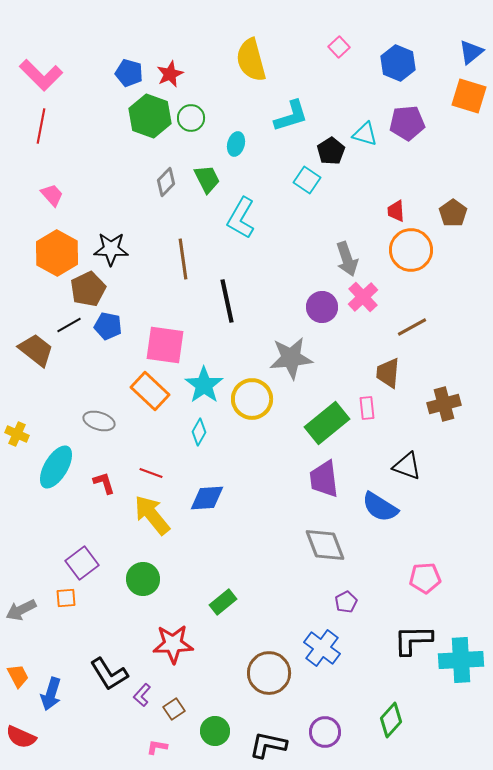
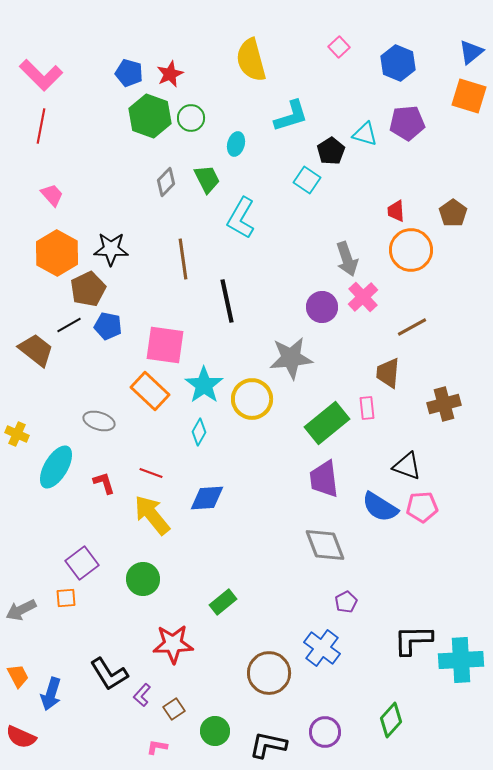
pink pentagon at (425, 578): moved 3 px left, 71 px up
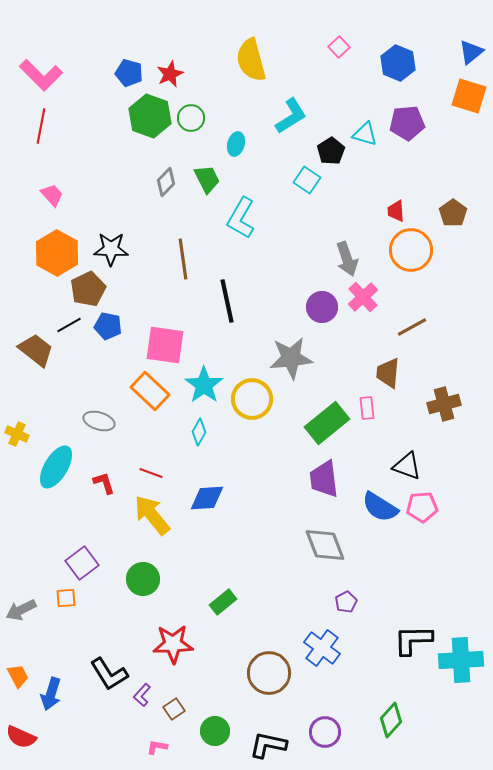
cyan L-shape at (291, 116): rotated 15 degrees counterclockwise
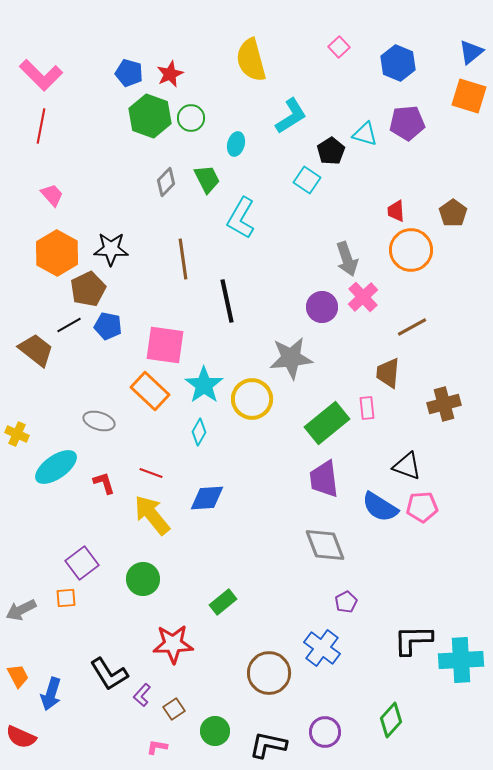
cyan ellipse at (56, 467): rotated 24 degrees clockwise
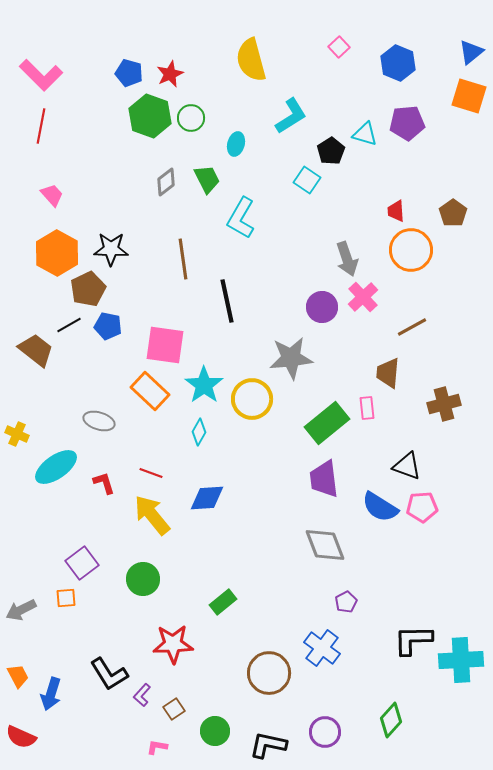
gray diamond at (166, 182): rotated 8 degrees clockwise
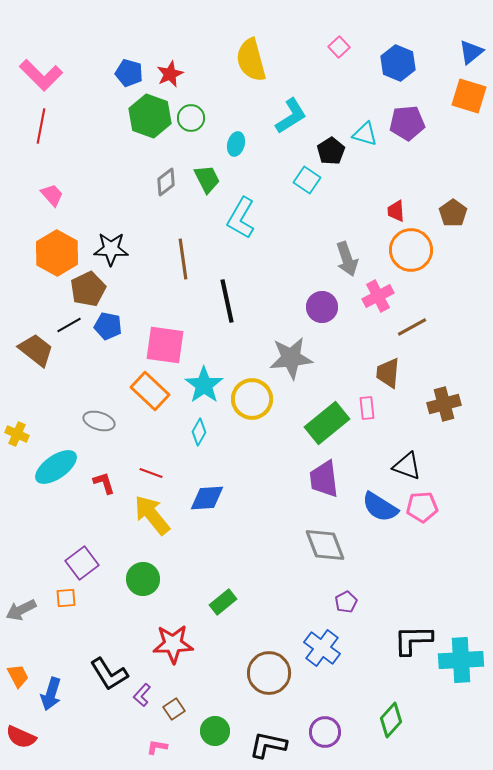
pink cross at (363, 297): moved 15 px right, 1 px up; rotated 16 degrees clockwise
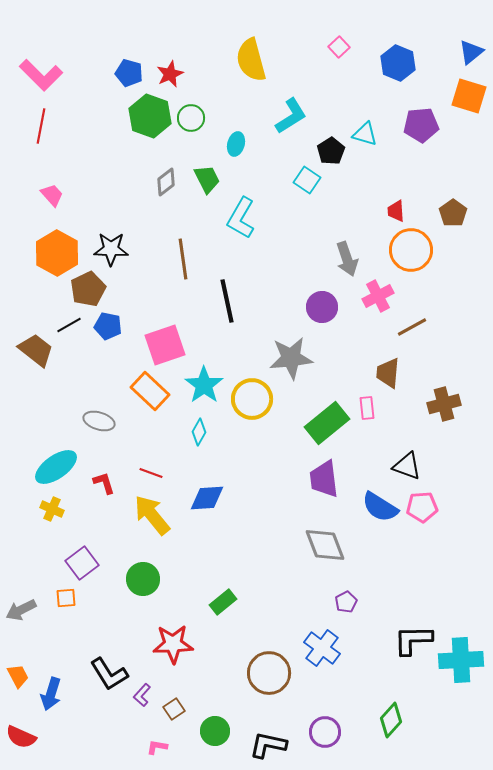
purple pentagon at (407, 123): moved 14 px right, 2 px down
pink square at (165, 345): rotated 27 degrees counterclockwise
yellow cross at (17, 434): moved 35 px right, 75 px down
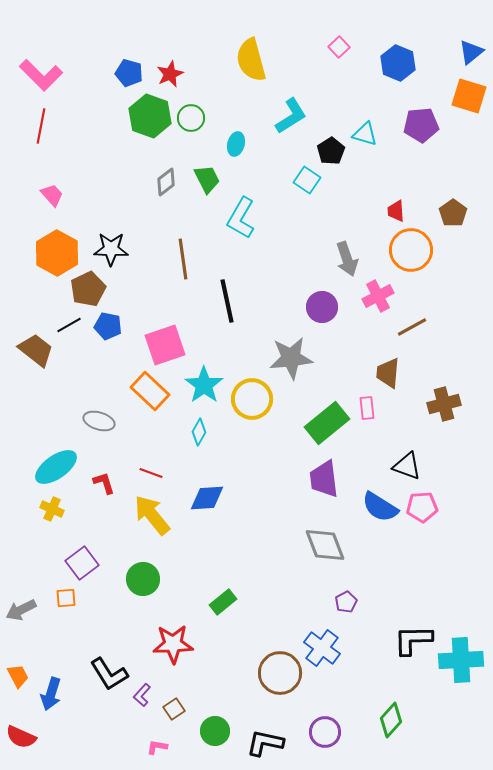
brown circle at (269, 673): moved 11 px right
black L-shape at (268, 745): moved 3 px left, 2 px up
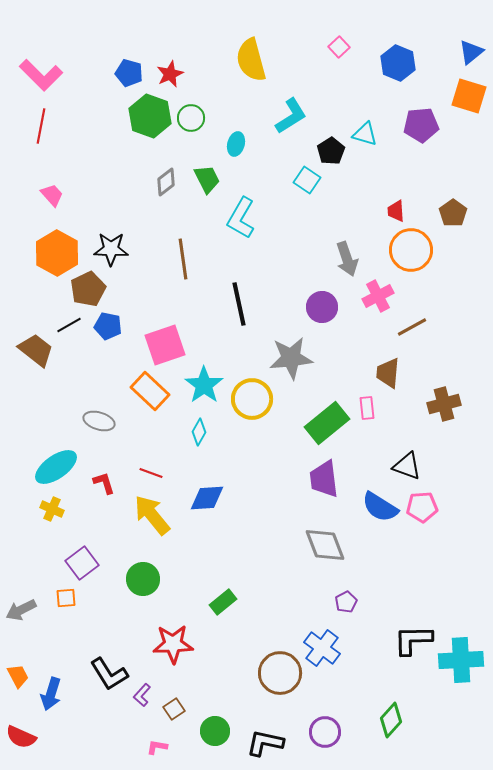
black line at (227, 301): moved 12 px right, 3 px down
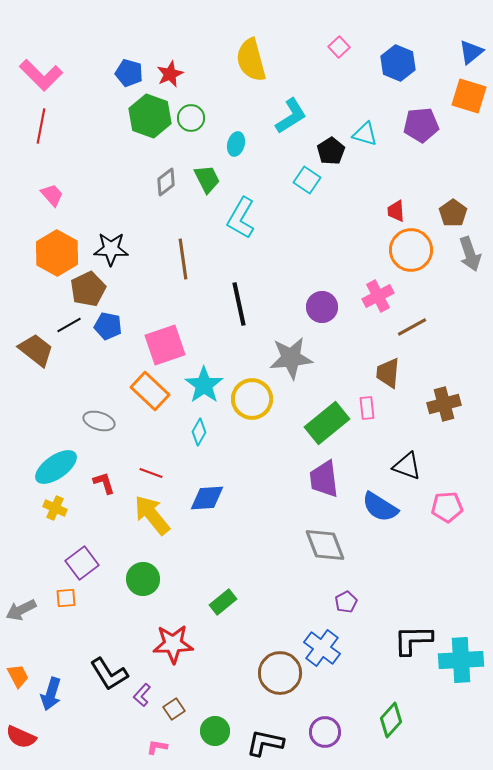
gray arrow at (347, 259): moved 123 px right, 5 px up
pink pentagon at (422, 507): moved 25 px right
yellow cross at (52, 509): moved 3 px right, 1 px up
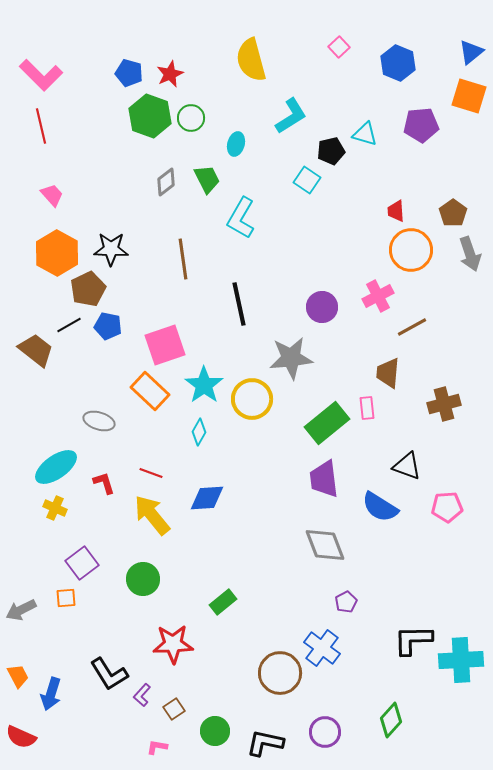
red line at (41, 126): rotated 24 degrees counterclockwise
black pentagon at (331, 151): rotated 20 degrees clockwise
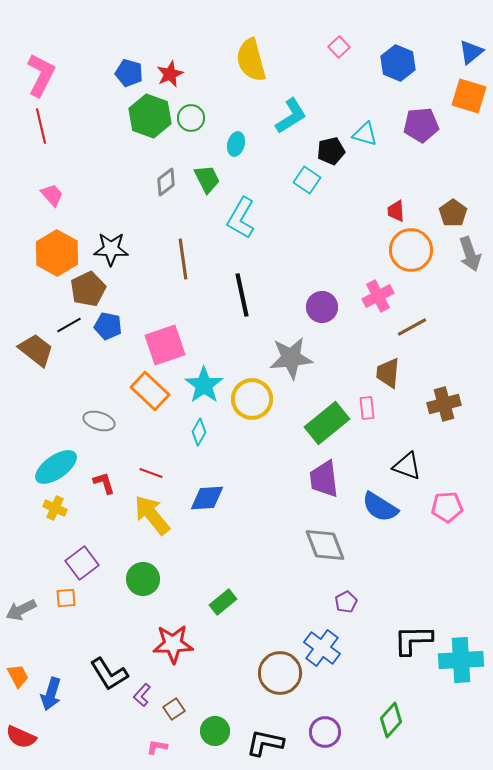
pink L-shape at (41, 75): rotated 108 degrees counterclockwise
black line at (239, 304): moved 3 px right, 9 px up
